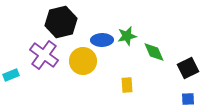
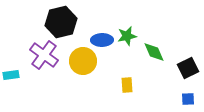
cyan rectangle: rotated 14 degrees clockwise
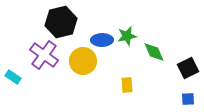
cyan rectangle: moved 2 px right, 2 px down; rotated 42 degrees clockwise
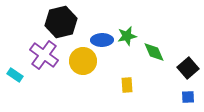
black square: rotated 15 degrees counterclockwise
cyan rectangle: moved 2 px right, 2 px up
blue square: moved 2 px up
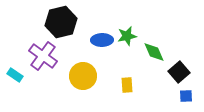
purple cross: moved 1 px left, 1 px down
yellow circle: moved 15 px down
black square: moved 9 px left, 4 px down
blue square: moved 2 px left, 1 px up
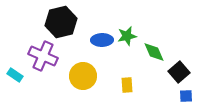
purple cross: rotated 12 degrees counterclockwise
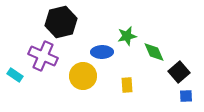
blue ellipse: moved 12 px down
